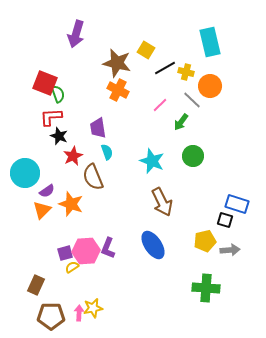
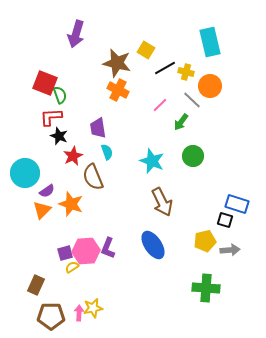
green semicircle: moved 2 px right, 1 px down
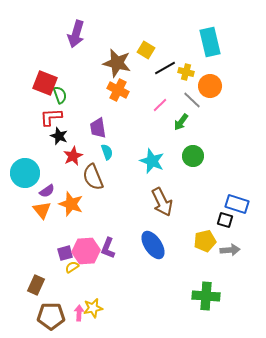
orange triangle: rotated 24 degrees counterclockwise
green cross: moved 8 px down
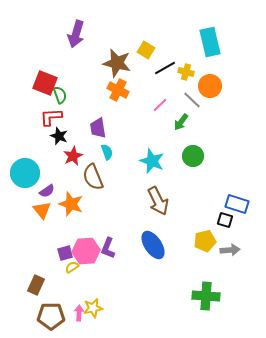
brown arrow: moved 4 px left, 1 px up
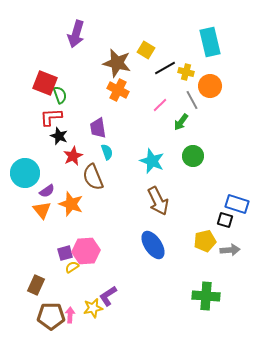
gray line: rotated 18 degrees clockwise
purple L-shape: moved 48 px down; rotated 35 degrees clockwise
pink arrow: moved 9 px left, 2 px down
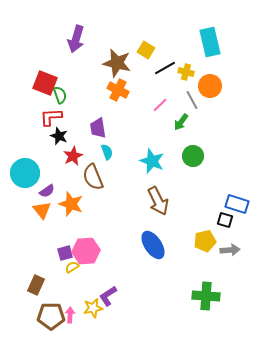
purple arrow: moved 5 px down
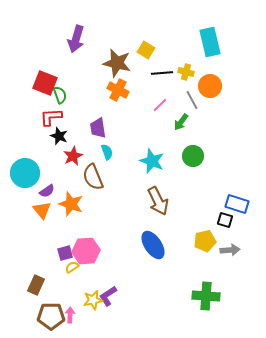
black line: moved 3 px left, 5 px down; rotated 25 degrees clockwise
yellow star: moved 8 px up
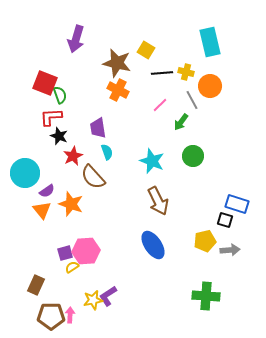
brown semicircle: rotated 20 degrees counterclockwise
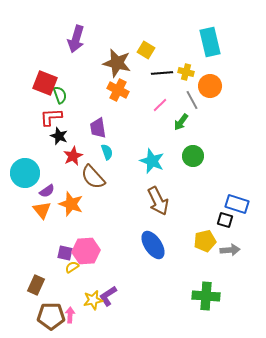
purple square: rotated 28 degrees clockwise
